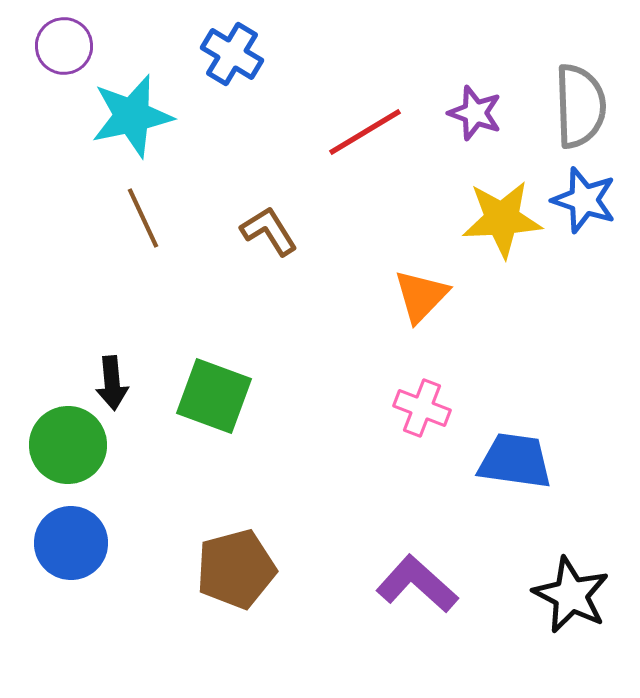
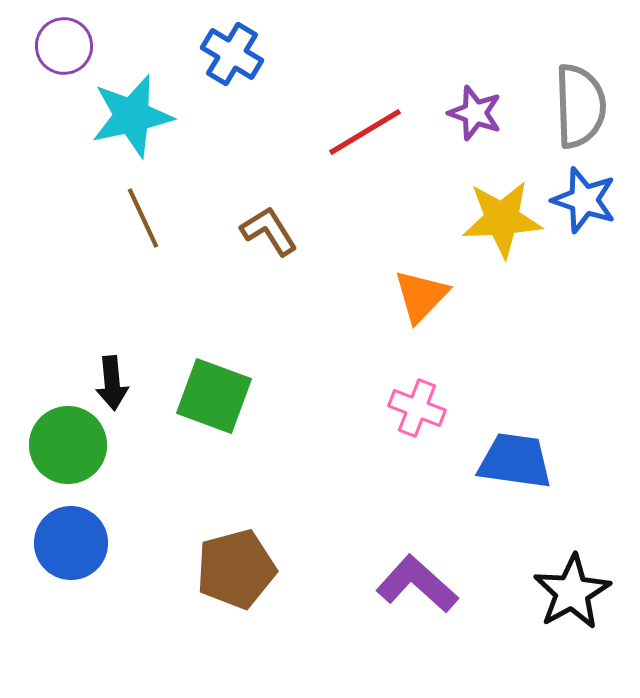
pink cross: moved 5 px left
black star: moved 1 px right, 3 px up; rotated 16 degrees clockwise
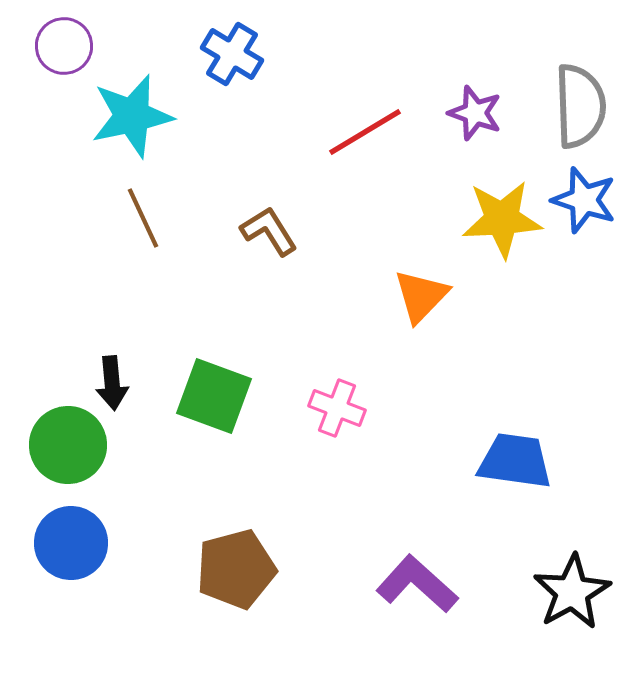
pink cross: moved 80 px left
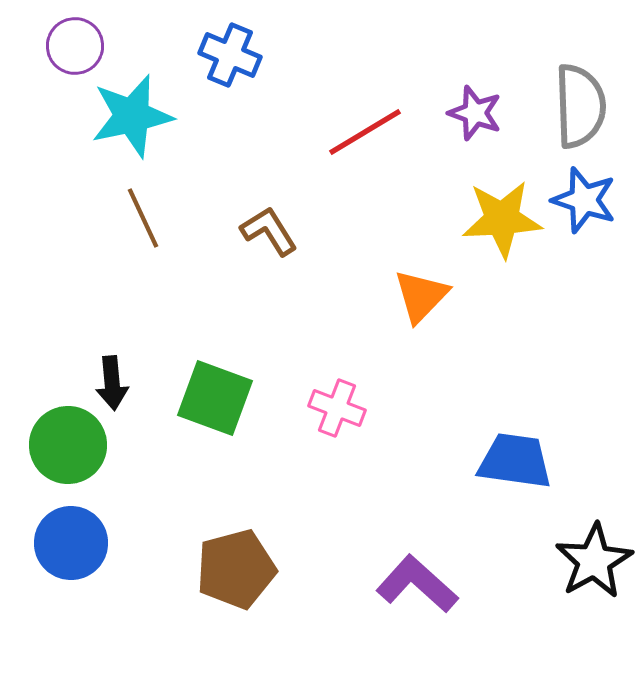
purple circle: moved 11 px right
blue cross: moved 2 px left, 1 px down; rotated 8 degrees counterclockwise
green square: moved 1 px right, 2 px down
black star: moved 22 px right, 31 px up
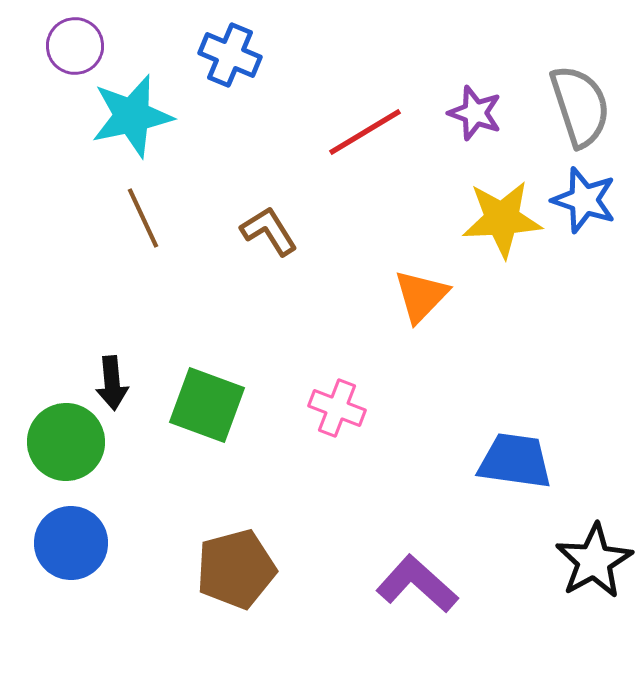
gray semicircle: rotated 16 degrees counterclockwise
green square: moved 8 px left, 7 px down
green circle: moved 2 px left, 3 px up
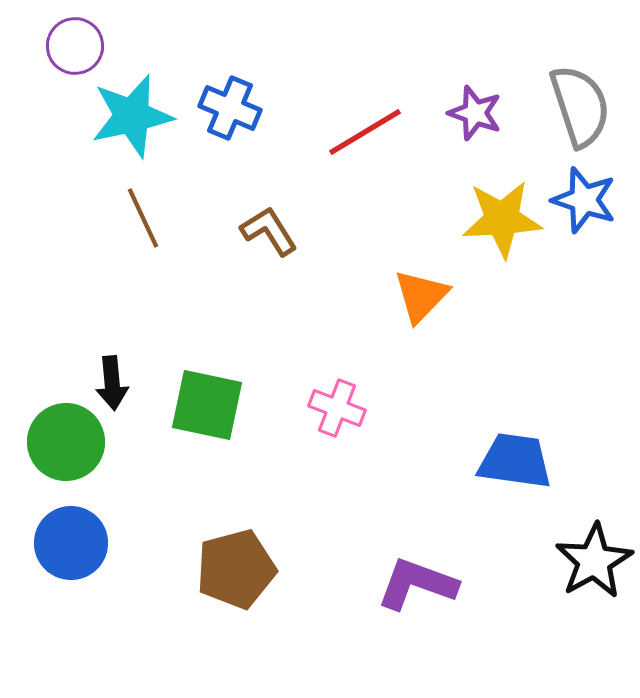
blue cross: moved 53 px down
green square: rotated 8 degrees counterclockwise
purple L-shape: rotated 22 degrees counterclockwise
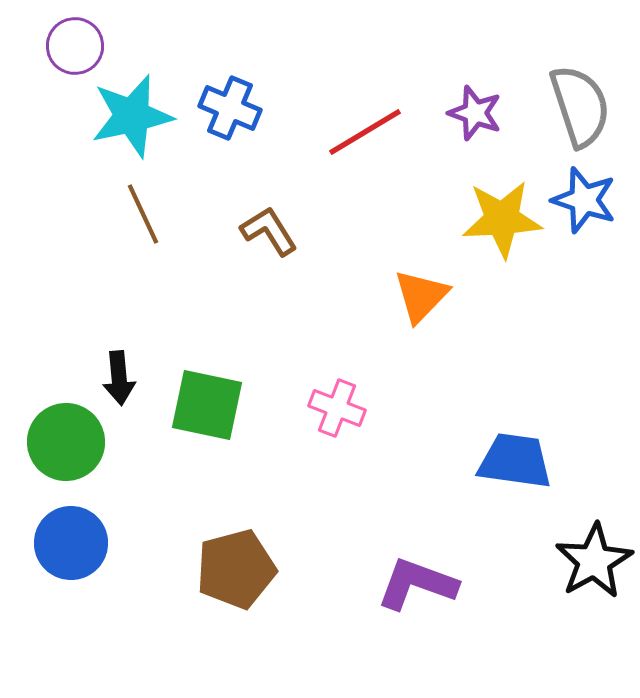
brown line: moved 4 px up
black arrow: moved 7 px right, 5 px up
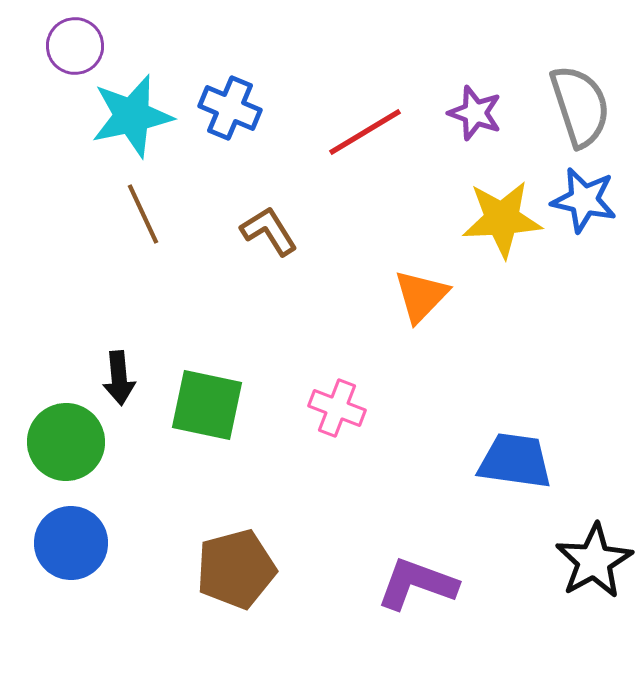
blue star: rotated 6 degrees counterclockwise
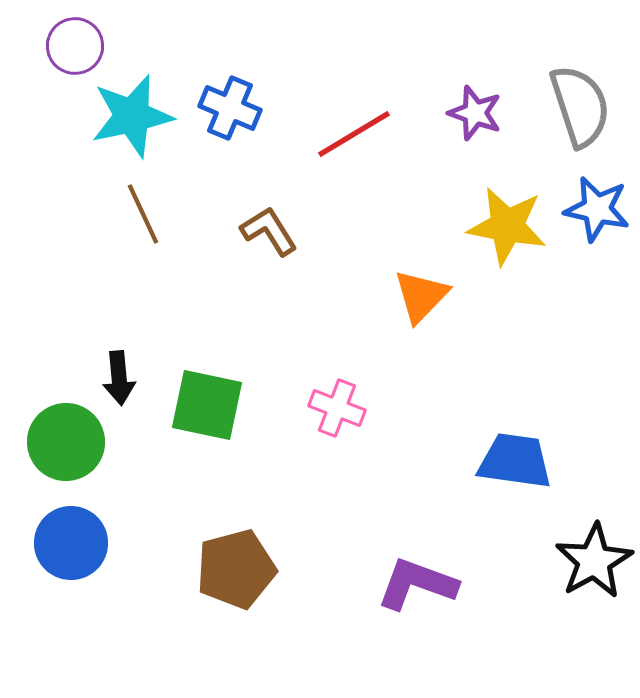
red line: moved 11 px left, 2 px down
blue star: moved 13 px right, 9 px down
yellow star: moved 5 px right, 7 px down; rotated 14 degrees clockwise
